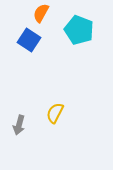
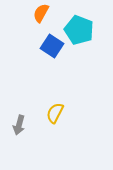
blue square: moved 23 px right, 6 px down
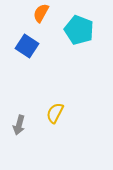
blue square: moved 25 px left
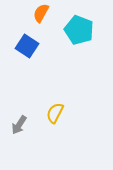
gray arrow: rotated 18 degrees clockwise
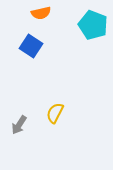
orange semicircle: rotated 132 degrees counterclockwise
cyan pentagon: moved 14 px right, 5 px up
blue square: moved 4 px right
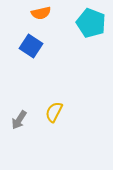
cyan pentagon: moved 2 px left, 2 px up
yellow semicircle: moved 1 px left, 1 px up
gray arrow: moved 5 px up
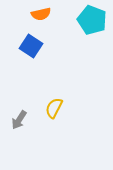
orange semicircle: moved 1 px down
cyan pentagon: moved 1 px right, 3 px up
yellow semicircle: moved 4 px up
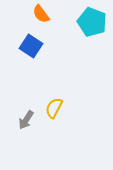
orange semicircle: rotated 66 degrees clockwise
cyan pentagon: moved 2 px down
gray arrow: moved 7 px right
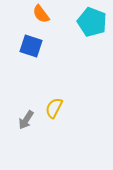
blue square: rotated 15 degrees counterclockwise
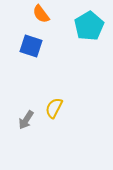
cyan pentagon: moved 3 px left, 4 px down; rotated 20 degrees clockwise
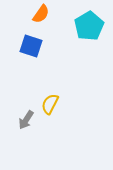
orange semicircle: rotated 108 degrees counterclockwise
yellow semicircle: moved 4 px left, 4 px up
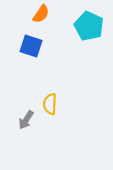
cyan pentagon: rotated 16 degrees counterclockwise
yellow semicircle: rotated 25 degrees counterclockwise
